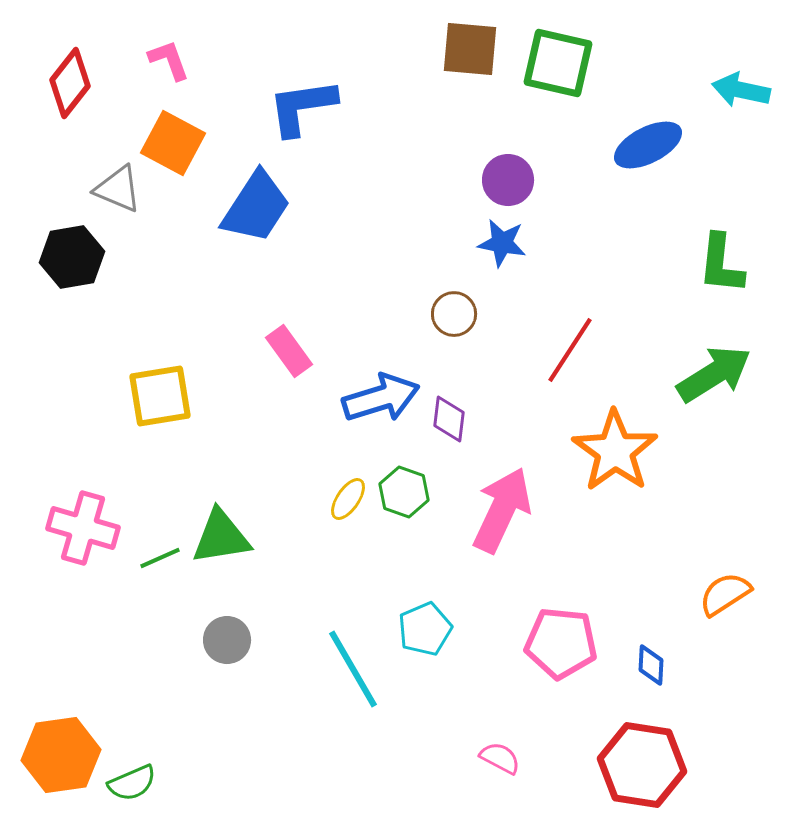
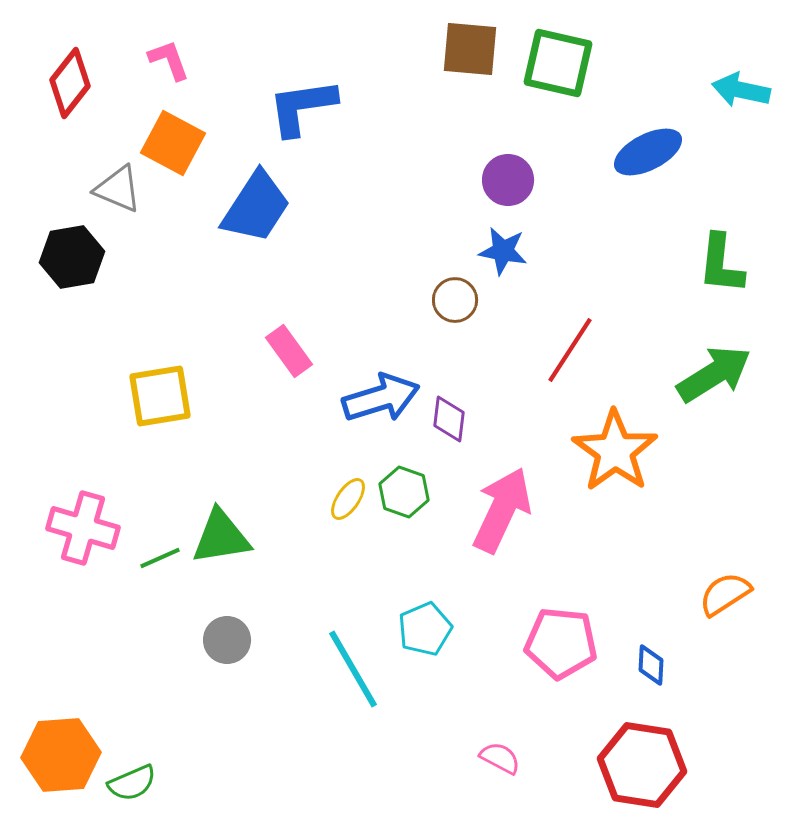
blue ellipse: moved 7 px down
blue star: moved 1 px right, 8 px down
brown circle: moved 1 px right, 14 px up
orange hexagon: rotated 4 degrees clockwise
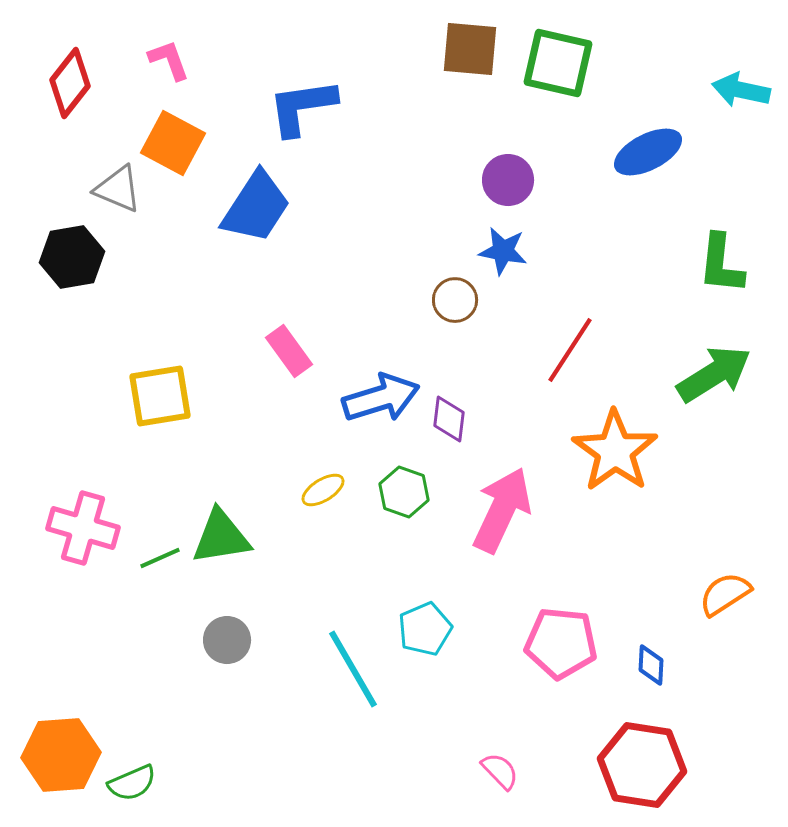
yellow ellipse: moved 25 px left, 9 px up; rotated 24 degrees clockwise
pink semicircle: moved 13 px down; rotated 18 degrees clockwise
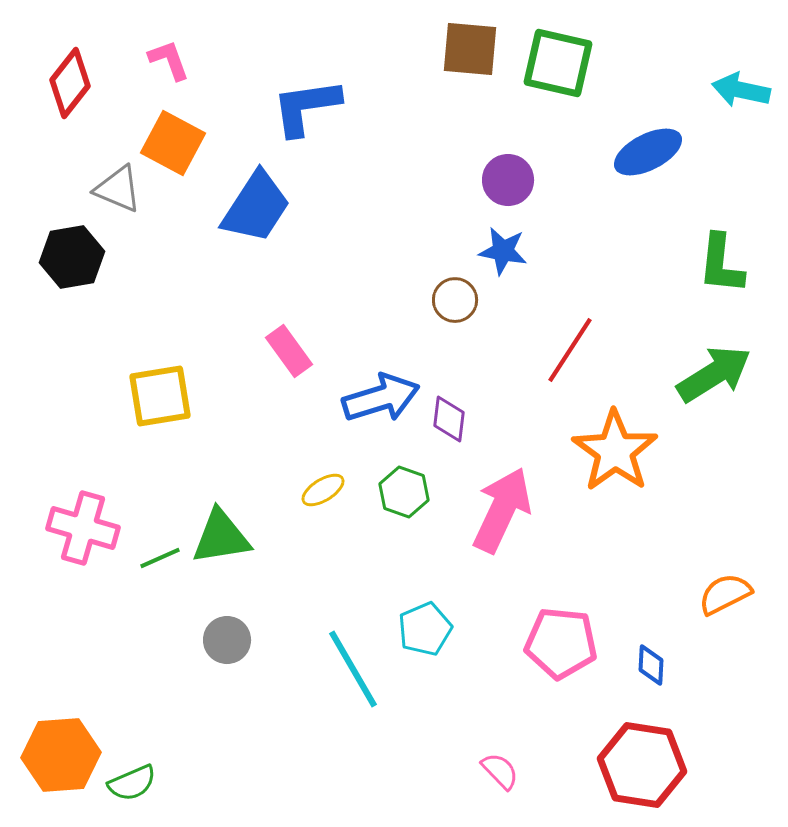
blue L-shape: moved 4 px right
orange semicircle: rotated 6 degrees clockwise
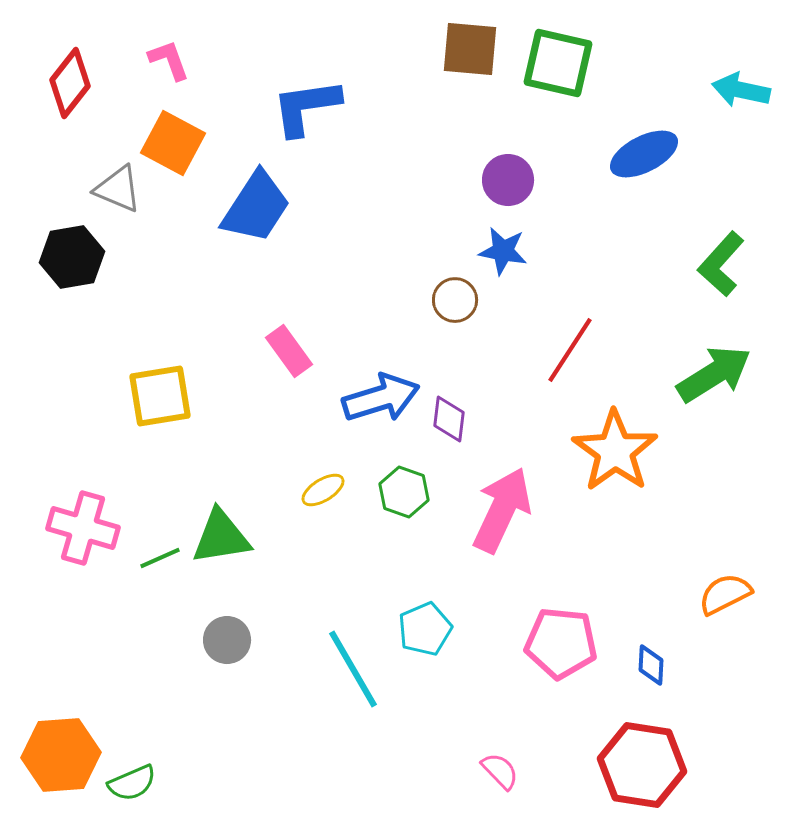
blue ellipse: moved 4 px left, 2 px down
green L-shape: rotated 36 degrees clockwise
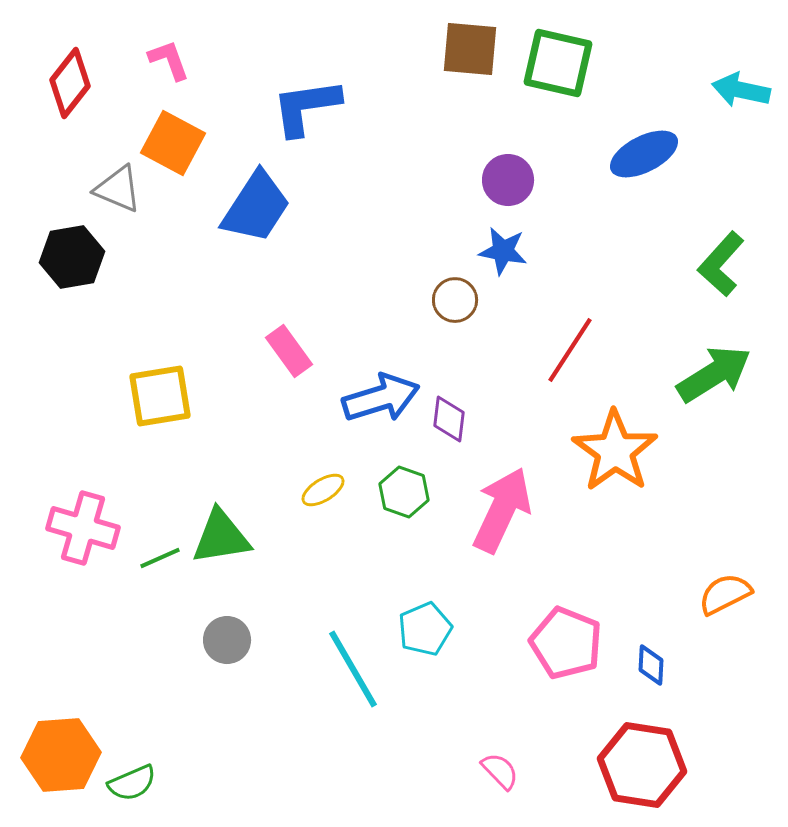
pink pentagon: moved 5 px right; rotated 16 degrees clockwise
